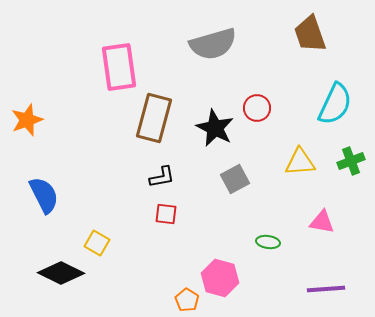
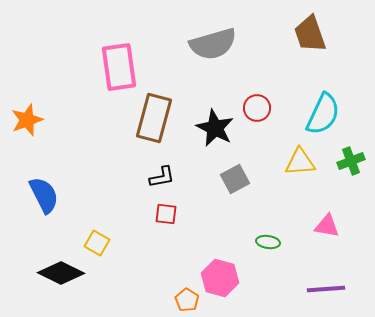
cyan semicircle: moved 12 px left, 10 px down
pink triangle: moved 5 px right, 4 px down
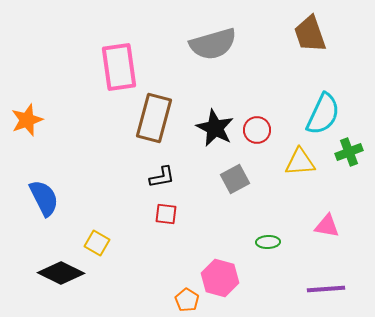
red circle: moved 22 px down
green cross: moved 2 px left, 9 px up
blue semicircle: moved 3 px down
green ellipse: rotated 10 degrees counterclockwise
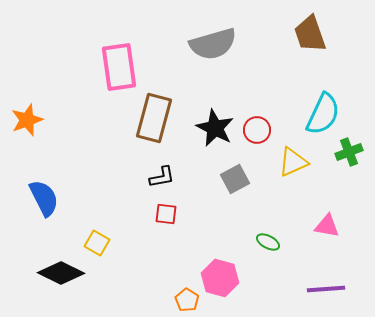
yellow triangle: moved 7 px left; rotated 20 degrees counterclockwise
green ellipse: rotated 30 degrees clockwise
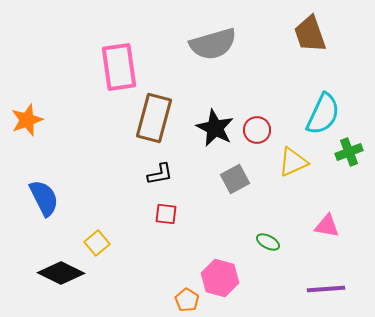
black L-shape: moved 2 px left, 3 px up
yellow square: rotated 20 degrees clockwise
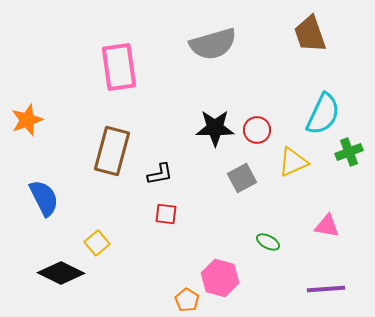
brown rectangle: moved 42 px left, 33 px down
black star: rotated 27 degrees counterclockwise
gray square: moved 7 px right, 1 px up
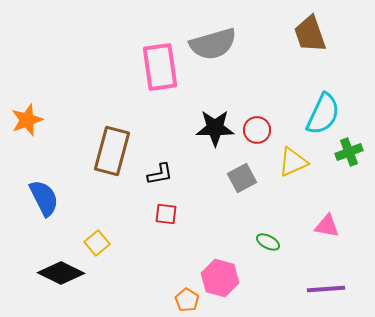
pink rectangle: moved 41 px right
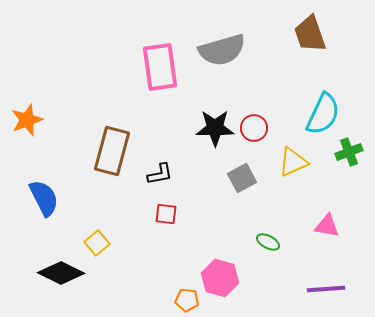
gray semicircle: moved 9 px right, 6 px down
red circle: moved 3 px left, 2 px up
orange pentagon: rotated 25 degrees counterclockwise
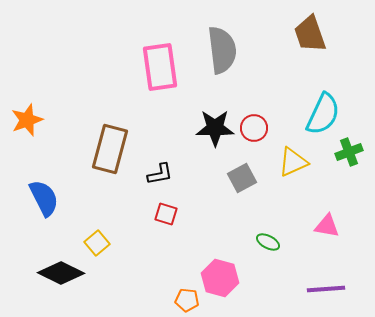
gray semicircle: rotated 81 degrees counterclockwise
brown rectangle: moved 2 px left, 2 px up
red square: rotated 10 degrees clockwise
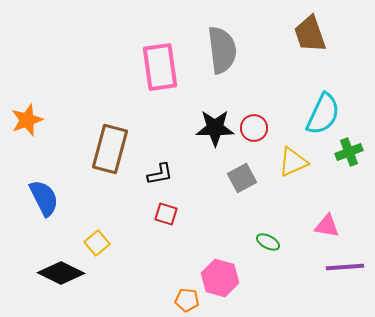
purple line: moved 19 px right, 22 px up
